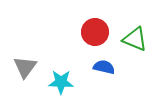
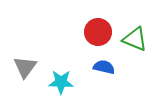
red circle: moved 3 px right
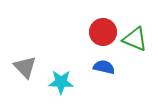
red circle: moved 5 px right
gray triangle: rotated 20 degrees counterclockwise
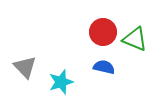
cyan star: rotated 20 degrees counterclockwise
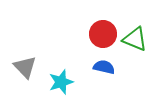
red circle: moved 2 px down
